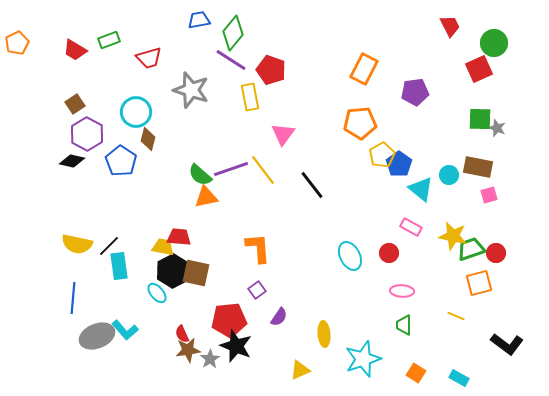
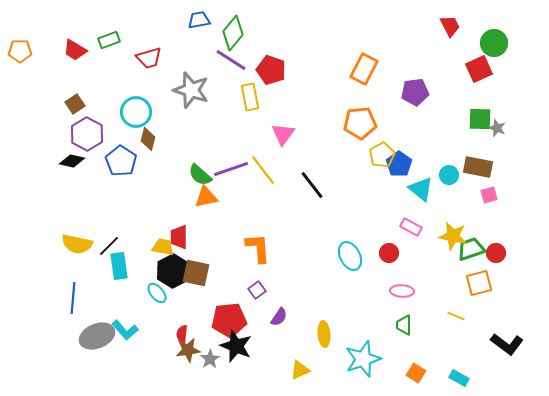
orange pentagon at (17, 43): moved 3 px right, 8 px down; rotated 25 degrees clockwise
red trapezoid at (179, 237): rotated 95 degrees counterclockwise
red semicircle at (182, 334): rotated 30 degrees clockwise
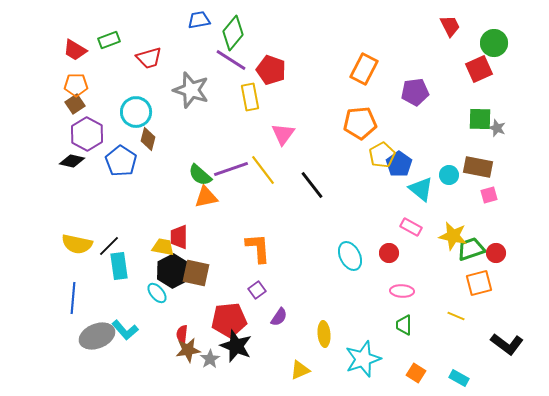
orange pentagon at (20, 51): moved 56 px right, 34 px down
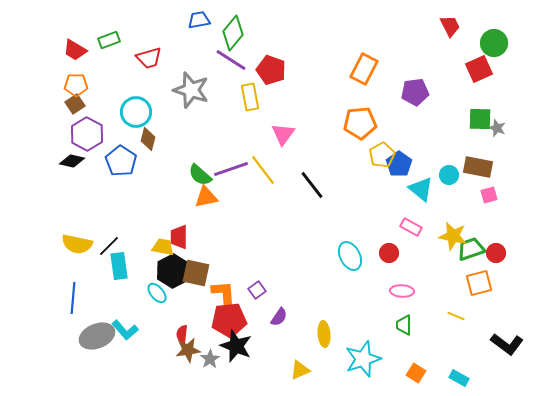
orange L-shape at (258, 248): moved 34 px left, 47 px down
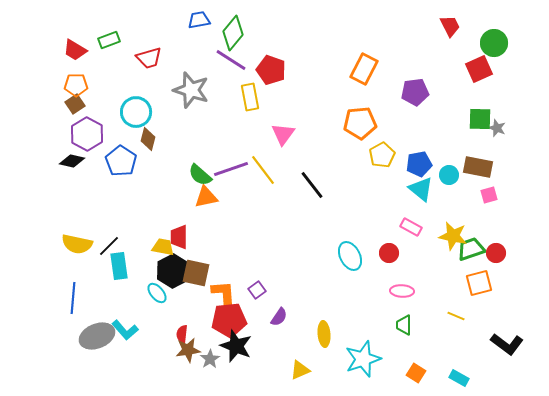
blue pentagon at (399, 164): moved 20 px right; rotated 25 degrees clockwise
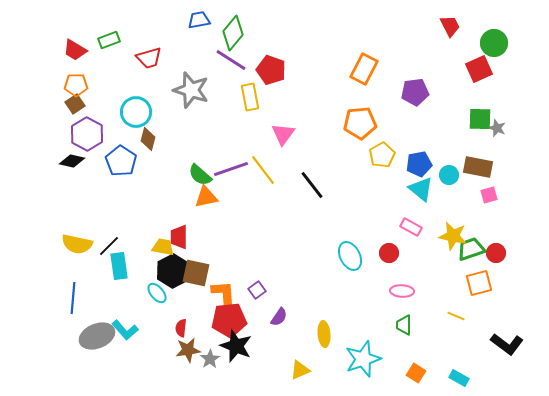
red semicircle at (182, 334): moved 1 px left, 6 px up
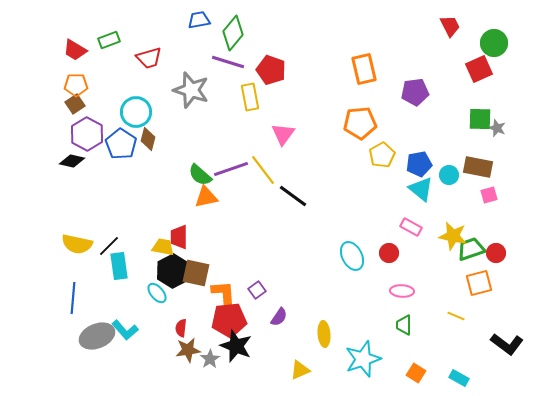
purple line at (231, 60): moved 3 px left, 2 px down; rotated 16 degrees counterclockwise
orange rectangle at (364, 69): rotated 40 degrees counterclockwise
blue pentagon at (121, 161): moved 17 px up
black line at (312, 185): moved 19 px left, 11 px down; rotated 16 degrees counterclockwise
cyan ellipse at (350, 256): moved 2 px right
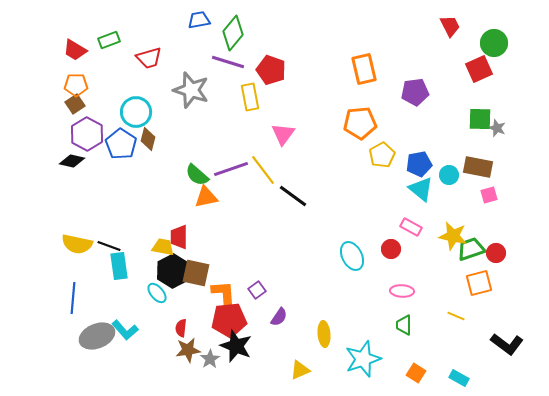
green semicircle at (200, 175): moved 3 px left
black line at (109, 246): rotated 65 degrees clockwise
red circle at (389, 253): moved 2 px right, 4 px up
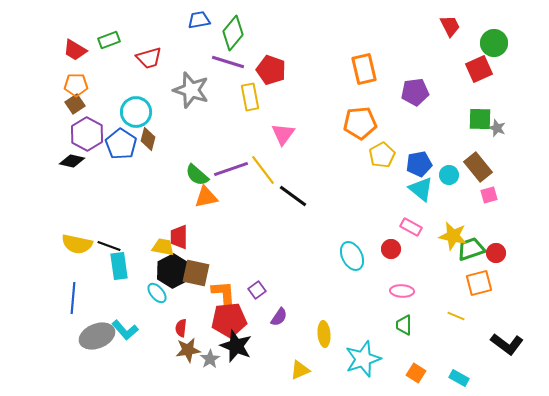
brown rectangle at (478, 167): rotated 40 degrees clockwise
